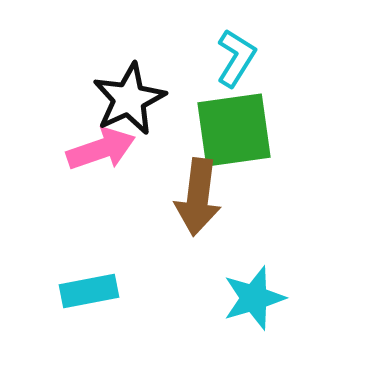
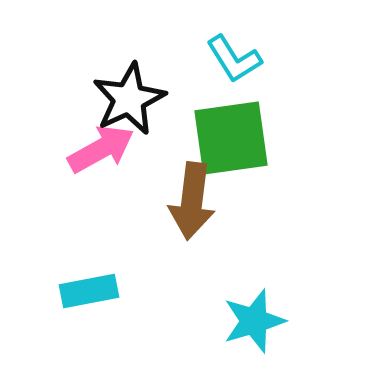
cyan L-shape: moved 2 px left, 1 px down; rotated 116 degrees clockwise
green square: moved 3 px left, 8 px down
pink arrow: rotated 10 degrees counterclockwise
brown arrow: moved 6 px left, 4 px down
cyan star: moved 23 px down
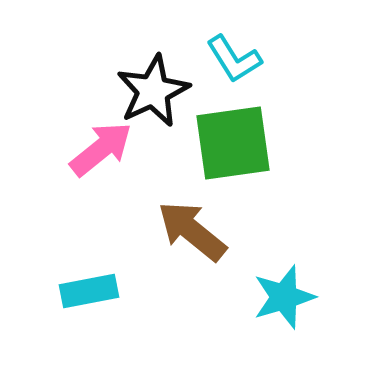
black star: moved 24 px right, 8 px up
green square: moved 2 px right, 5 px down
pink arrow: rotated 10 degrees counterclockwise
brown arrow: moved 30 px down; rotated 122 degrees clockwise
cyan star: moved 30 px right, 24 px up
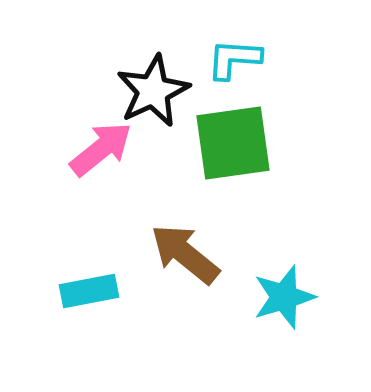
cyan L-shape: rotated 126 degrees clockwise
brown arrow: moved 7 px left, 23 px down
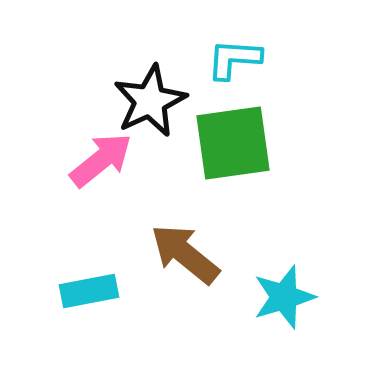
black star: moved 3 px left, 10 px down
pink arrow: moved 11 px down
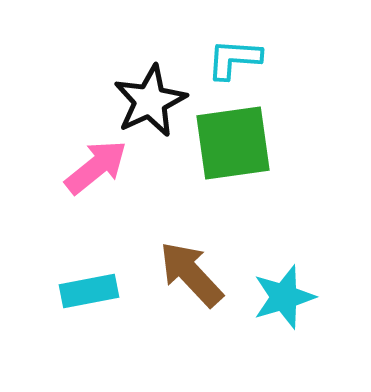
pink arrow: moved 5 px left, 7 px down
brown arrow: moved 6 px right, 20 px down; rotated 8 degrees clockwise
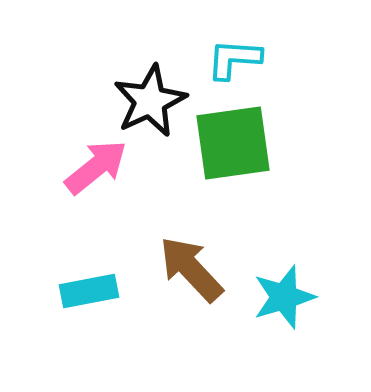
brown arrow: moved 5 px up
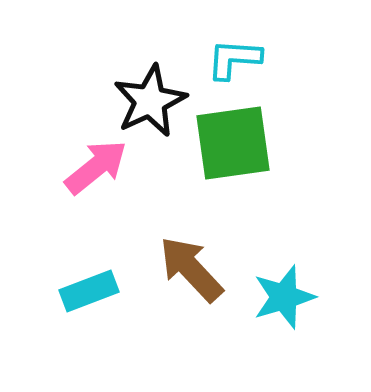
cyan rectangle: rotated 10 degrees counterclockwise
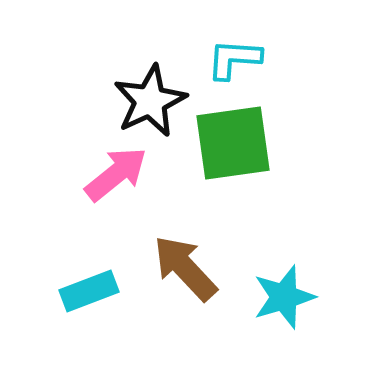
pink arrow: moved 20 px right, 7 px down
brown arrow: moved 6 px left, 1 px up
